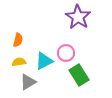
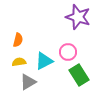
purple star: rotated 15 degrees counterclockwise
pink circle: moved 2 px right, 1 px up
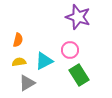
pink circle: moved 2 px right, 2 px up
gray triangle: moved 1 px left, 1 px down
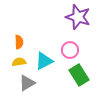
orange semicircle: moved 1 px right, 2 px down; rotated 16 degrees counterclockwise
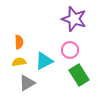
purple star: moved 4 px left, 2 px down
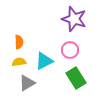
green rectangle: moved 3 px left, 3 px down
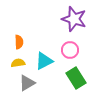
yellow semicircle: moved 1 px left, 1 px down
